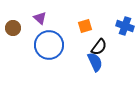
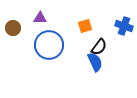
purple triangle: rotated 40 degrees counterclockwise
blue cross: moved 1 px left
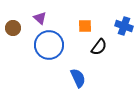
purple triangle: rotated 40 degrees clockwise
orange square: rotated 16 degrees clockwise
blue semicircle: moved 17 px left, 16 px down
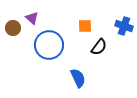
purple triangle: moved 8 px left
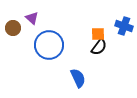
orange square: moved 13 px right, 8 px down
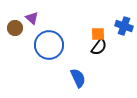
brown circle: moved 2 px right
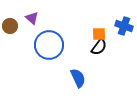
brown circle: moved 5 px left, 2 px up
orange square: moved 1 px right
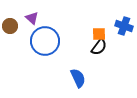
blue circle: moved 4 px left, 4 px up
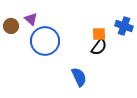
purple triangle: moved 1 px left, 1 px down
brown circle: moved 1 px right
blue semicircle: moved 1 px right, 1 px up
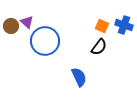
purple triangle: moved 4 px left, 3 px down
blue cross: moved 1 px up
orange square: moved 3 px right, 8 px up; rotated 24 degrees clockwise
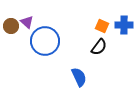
blue cross: rotated 18 degrees counterclockwise
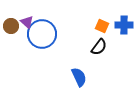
blue circle: moved 3 px left, 7 px up
